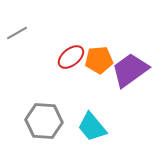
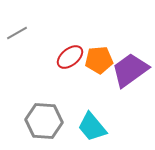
red ellipse: moved 1 px left
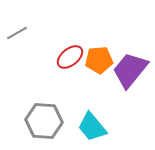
purple trapezoid: rotated 15 degrees counterclockwise
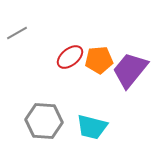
cyan trapezoid: rotated 36 degrees counterclockwise
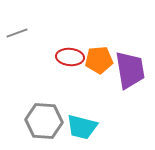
gray line: rotated 10 degrees clockwise
red ellipse: rotated 44 degrees clockwise
purple trapezoid: rotated 132 degrees clockwise
cyan trapezoid: moved 10 px left
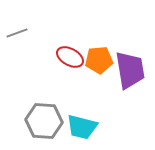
red ellipse: rotated 24 degrees clockwise
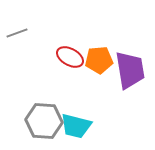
cyan trapezoid: moved 6 px left, 1 px up
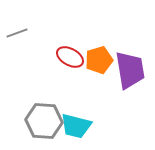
orange pentagon: rotated 12 degrees counterclockwise
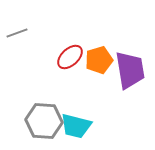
red ellipse: rotated 72 degrees counterclockwise
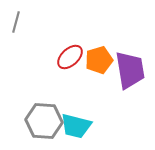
gray line: moved 1 px left, 11 px up; rotated 55 degrees counterclockwise
